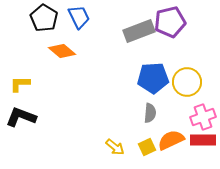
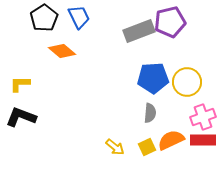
black pentagon: rotated 8 degrees clockwise
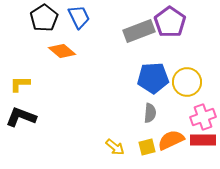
purple pentagon: rotated 24 degrees counterclockwise
yellow square: rotated 12 degrees clockwise
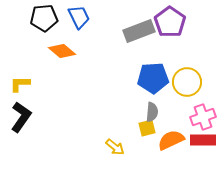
black pentagon: rotated 28 degrees clockwise
gray semicircle: moved 2 px right, 1 px up
black L-shape: rotated 104 degrees clockwise
yellow square: moved 19 px up
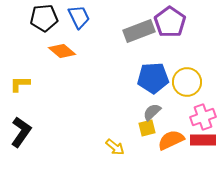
gray semicircle: rotated 138 degrees counterclockwise
black L-shape: moved 15 px down
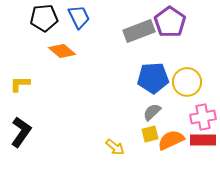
pink cross: rotated 10 degrees clockwise
yellow square: moved 3 px right, 6 px down
